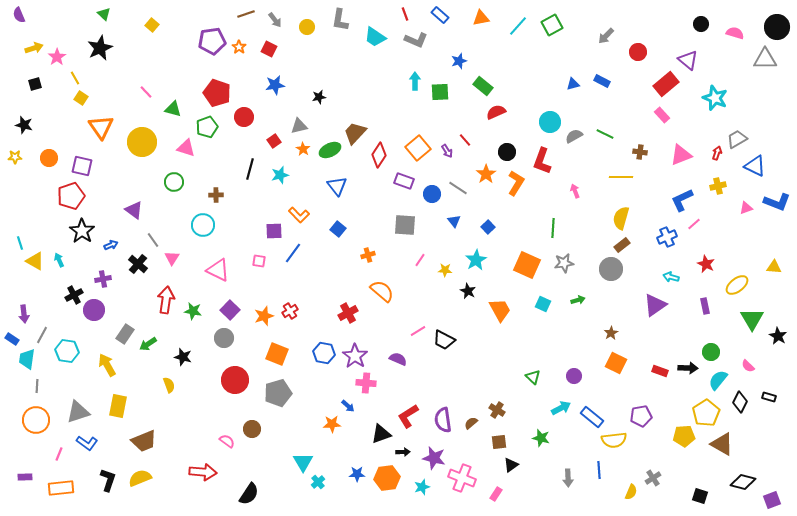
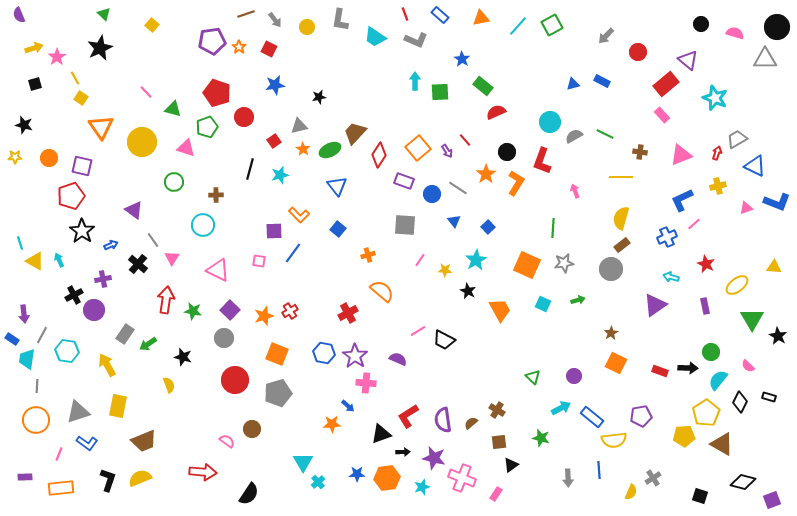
blue star at (459, 61): moved 3 px right, 2 px up; rotated 21 degrees counterclockwise
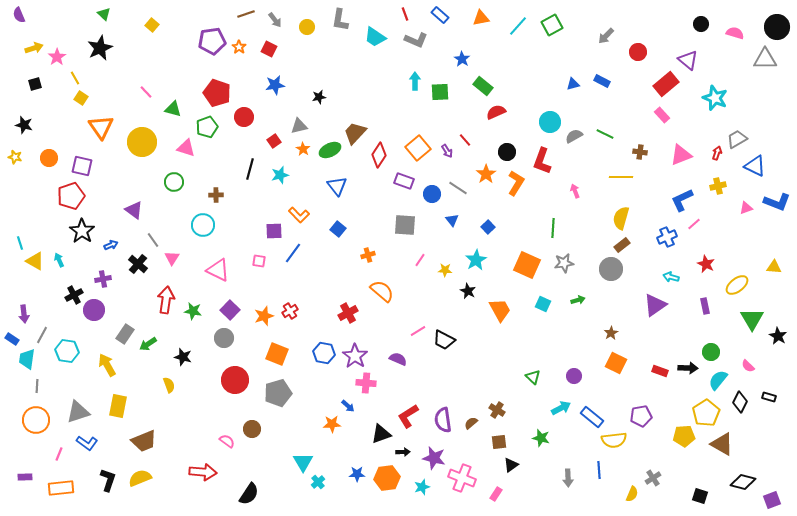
yellow star at (15, 157): rotated 16 degrees clockwise
blue triangle at (454, 221): moved 2 px left, 1 px up
yellow semicircle at (631, 492): moved 1 px right, 2 px down
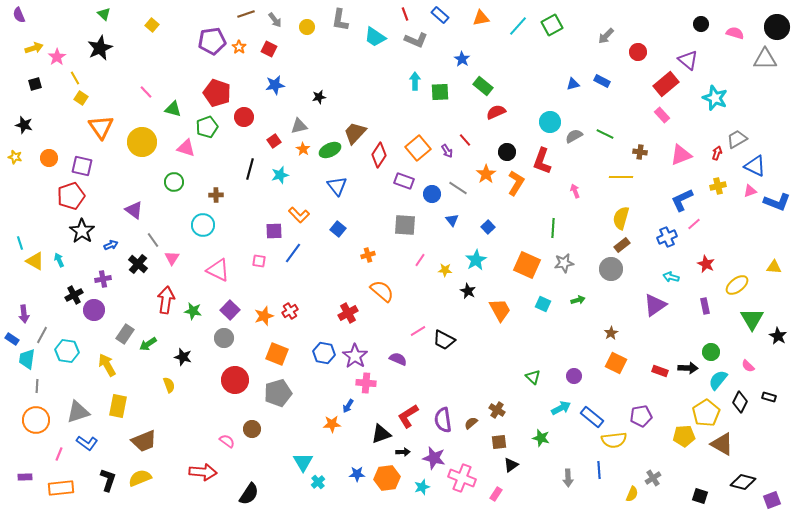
pink triangle at (746, 208): moved 4 px right, 17 px up
blue arrow at (348, 406): rotated 80 degrees clockwise
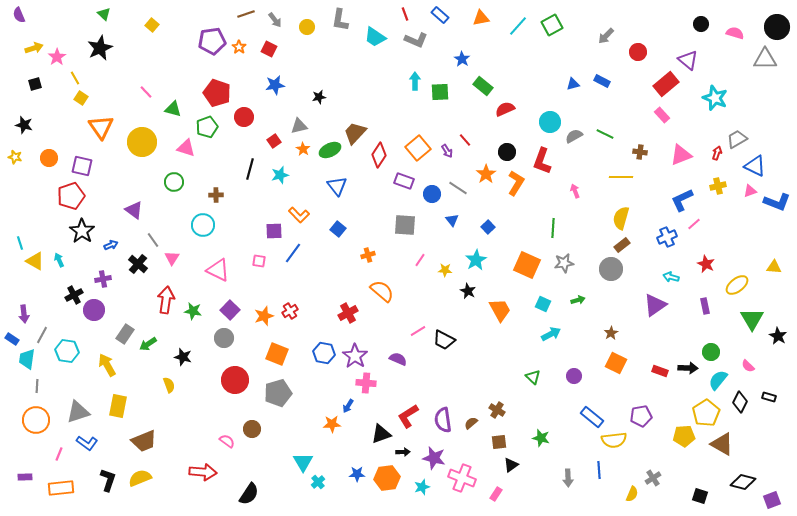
red semicircle at (496, 112): moved 9 px right, 3 px up
cyan arrow at (561, 408): moved 10 px left, 74 px up
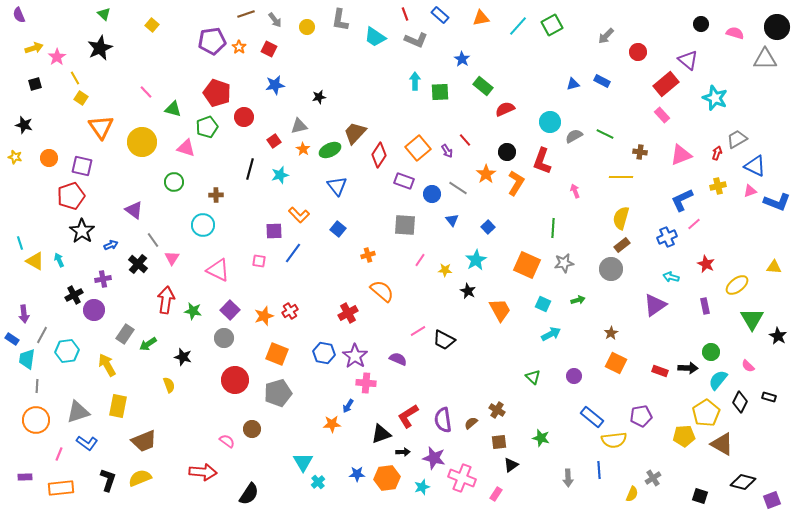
cyan hexagon at (67, 351): rotated 15 degrees counterclockwise
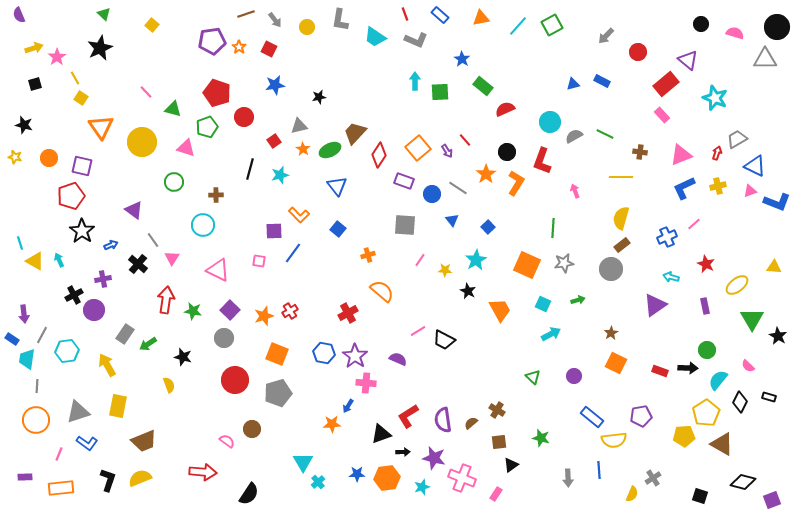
blue L-shape at (682, 200): moved 2 px right, 12 px up
green circle at (711, 352): moved 4 px left, 2 px up
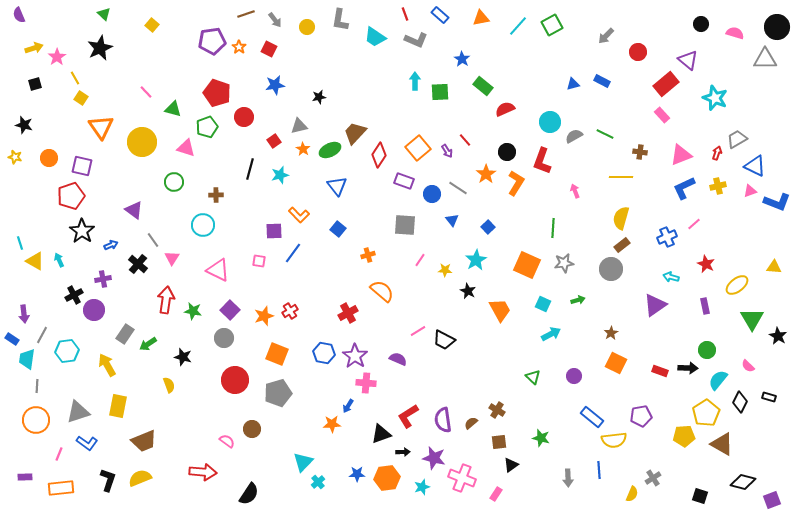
cyan triangle at (303, 462): rotated 15 degrees clockwise
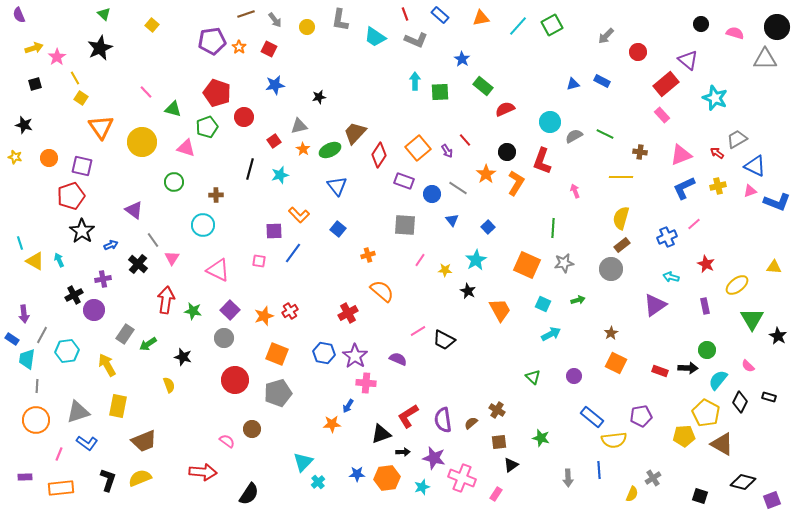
red arrow at (717, 153): rotated 72 degrees counterclockwise
yellow pentagon at (706, 413): rotated 12 degrees counterclockwise
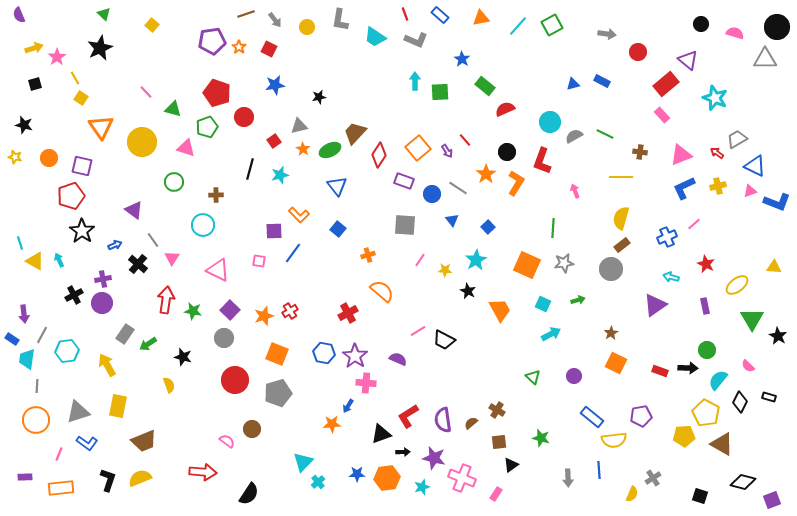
gray arrow at (606, 36): moved 1 px right, 2 px up; rotated 126 degrees counterclockwise
green rectangle at (483, 86): moved 2 px right
blue arrow at (111, 245): moved 4 px right
purple circle at (94, 310): moved 8 px right, 7 px up
